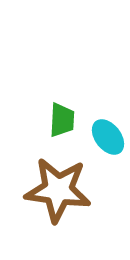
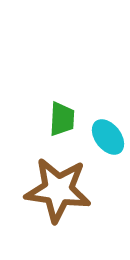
green trapezoid: moved 1 px up
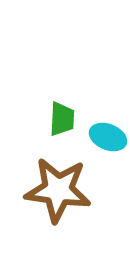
cyan ellipse: rotated 30 degrees counterclockwise
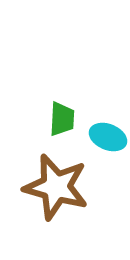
brown star: moved 2 px left, 3 px up; rotated 8 degrees clockwise
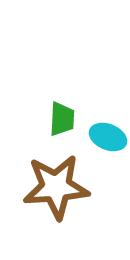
brown star: rotated 20 degrees counterclockwise
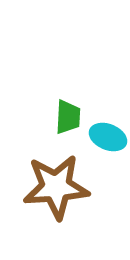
green trapezoid: moved 6 px right, 2 px up
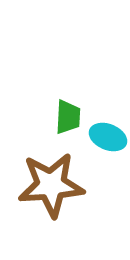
brown star: moved 5 px left, 2 px up
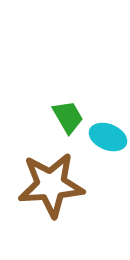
green trapezoid: rotated 33 degrees counterclockwise
